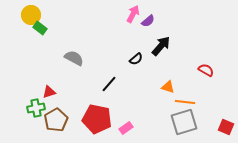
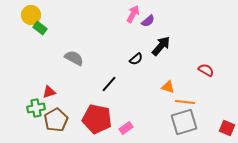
red square: moved 1 px right, 1 px down
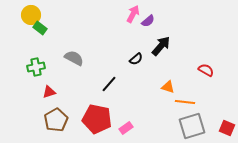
green cross: moved 41 px up
gray square: moved 8 px right, 4 px down
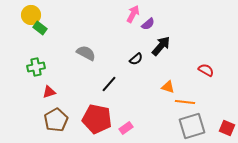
purple semicircle: moved 3 px down
gray semicircle: moved 12 px right, 5 px up
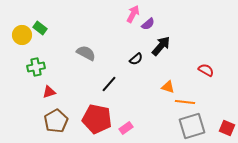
yellow circle: moved 9 px left, 20 px down
brown pentagon: moved 1 px down
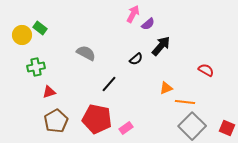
orange triangle: moved 2 px left, 1 px down; rotated 40 degrees counterclockwise
gray square: rotated 28 degrees counterclockwise
